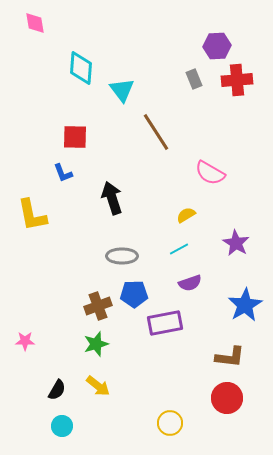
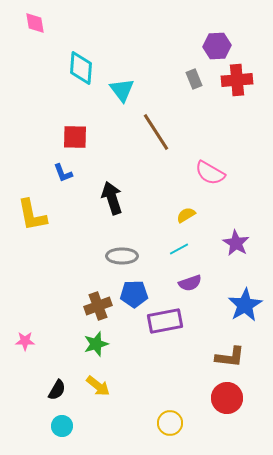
purple rectangle: moved 2 px up
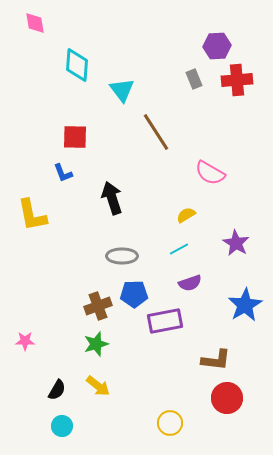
cyan diamond: moved 4 px left, 3 px up
brown L-shape: moved 14 px left, 3 px down
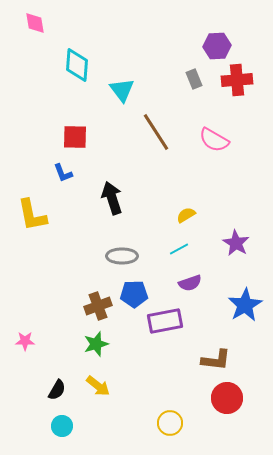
pink semicircle: moved 4 px right, 33 px up
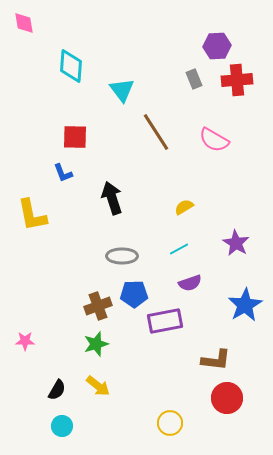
pink diamond: moved 11 px left
cyan diamond: moved 6 px left, 1 px down
yellow semicircle: moved 2 px left, 8 px up
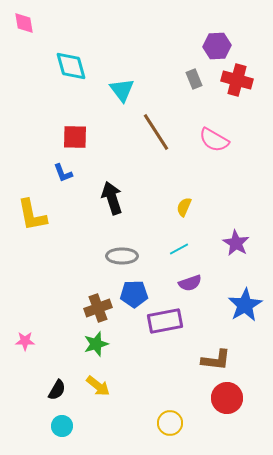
cyan diamond: rotated 20 degrees counterclockwise
red cross: rotated 20 degrees clockwise
yellow semicircle: rotated 36 degrees counterclockwise
brown cross: moved 2 px down
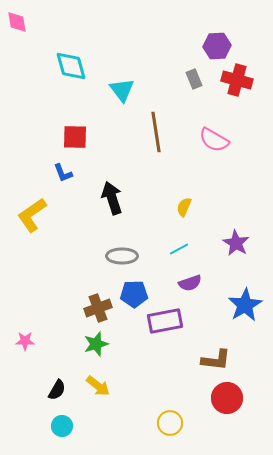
pink diamond: moved 7 px left, 1 px up
brown line: rotated 24 degrees clockwise
yellow L-shape: rotated 66 degrees clockwise
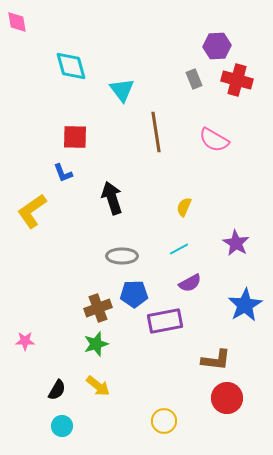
yellow L-shape: moved 4 px up
purple semicircle: rotated 10 degrees counterclockwise
yellow circle: moved 6 px left, 2 px up
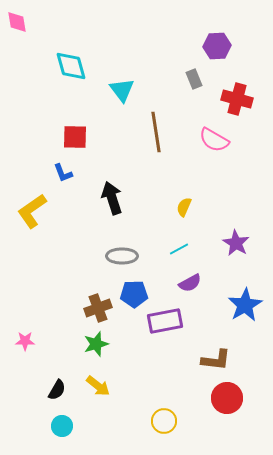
red cross: moved 19 px down
